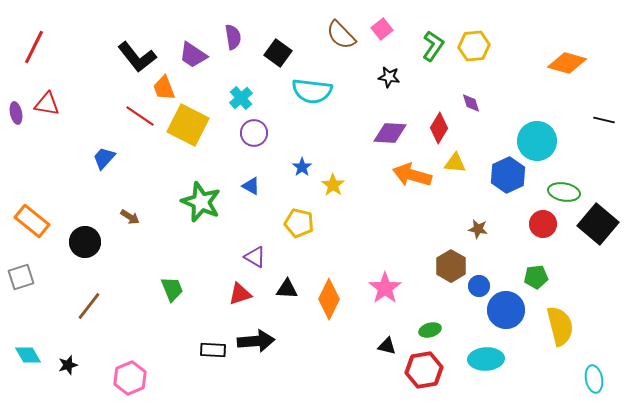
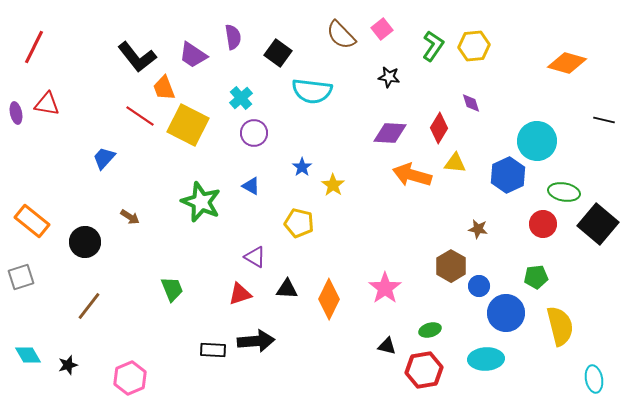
blue circle at (506, 310): moved 3 px down
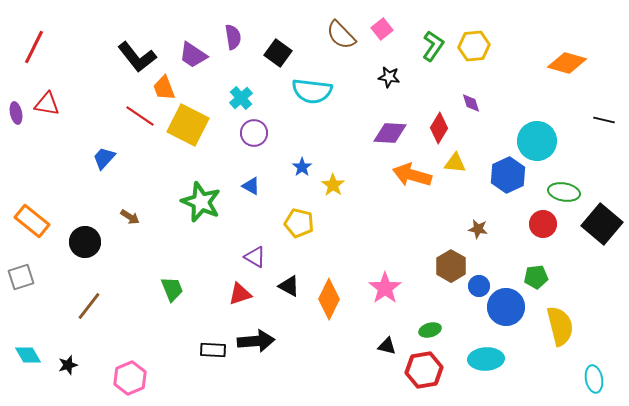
black square at (598, 224): moved 4 px right
black triangle at (287, 289): moved 2 px right, 3 px up; rotated 25 degrees clockwise
blue circle at (506, 313): moved 6 px up
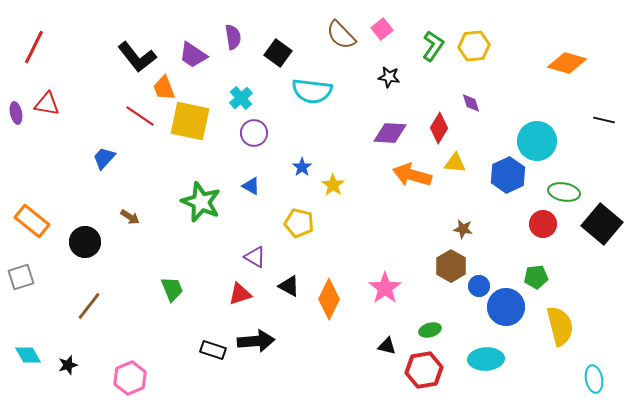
yellow square at (188, 125): moved 2 px right, 4 px up; rotated 15 degrees counterclockwise
brown star at (478, 229): moved 15 px left
black rectangle at (213, 350): rotated 15 degrees clockwise
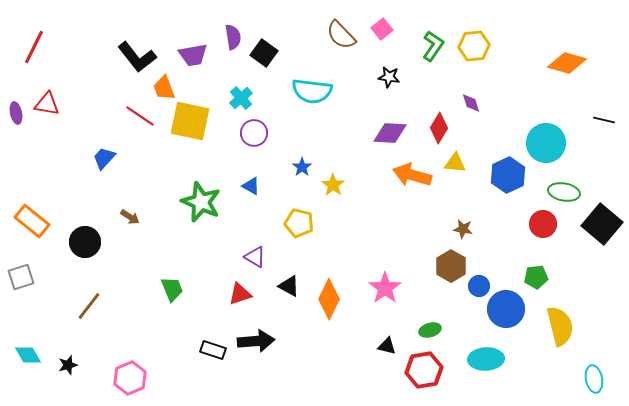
black square at (278, 53): moved 14 px left
purple trapezoid at (193, 55): rotated 44 degrees counterclockwise
cyan circle at (537, 141): moved 9 px right, 2 px down
blue circle at (506, 307): moved 2 px down
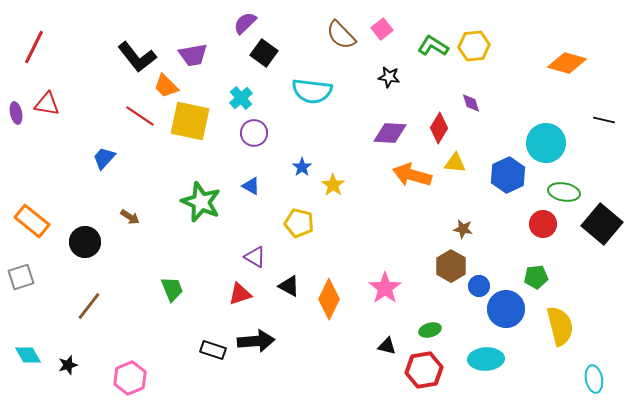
purple semicircle at (233, 37): moved 12 px right, 14 px up; rotated 125 degrees counterclockwise
green L-shape at (433, 46): rotated 92 degrees counterclockwise
orange trapezoid at (164, 88): moved 2 px right, 2 px up; rotated 24 degrees counterclockwise
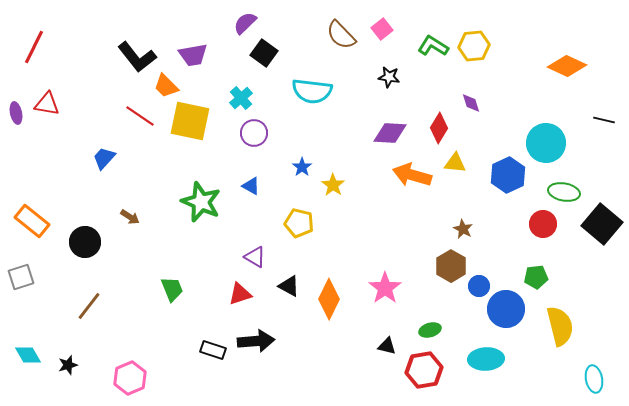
orange diamond at (567, 63): moved 3 px down; rotated 9 degrees clockwise
brown star at (463, 229): rotated 18 degrees clockwise
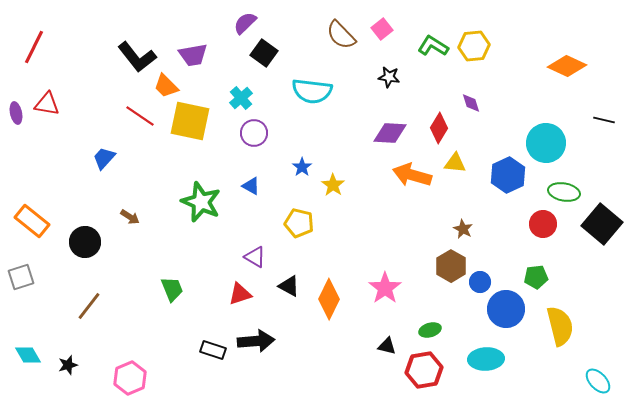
blue circle at (479, 286): moved 1 px right, 4 px up
cyan ellipse at (594, 379): moved 4 px right, 2 px down; rotated 32 degrees counterclockwise
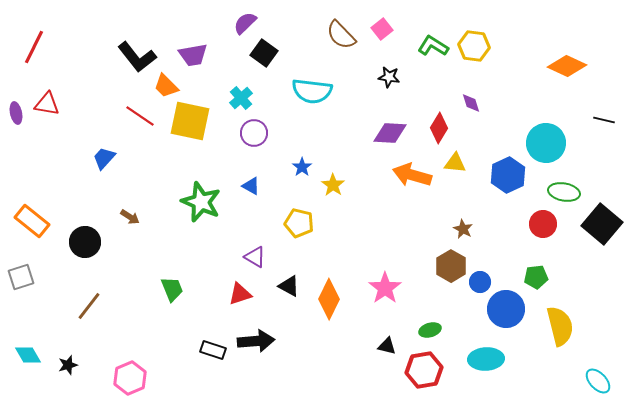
yellow hexagon at (474, 46): rotated 12 degrees clockwise
